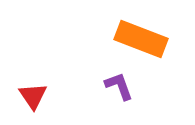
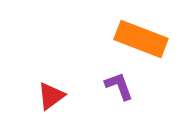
red triangle: moved 18 px right; rotated 28 degrees clockwise
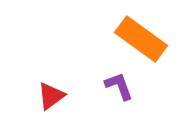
orange rectangle: rotated 15 degrees clockwise
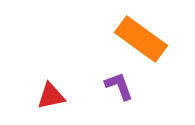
red triangle: rotated 24 degrees clockwise
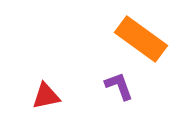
red triangle: moved 5 px left
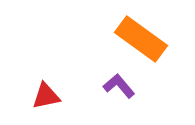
purple L-shape: rotated 20 degrees counterclockwise
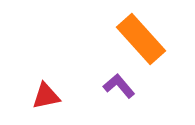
orange rectangle: rotated 12 degrees clockwise
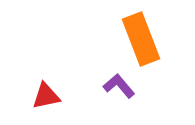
orange rectangle: rotated 21 degrees clockwise
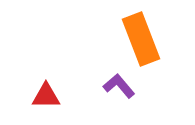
red triangle: rotated 12 degrees clockwise
